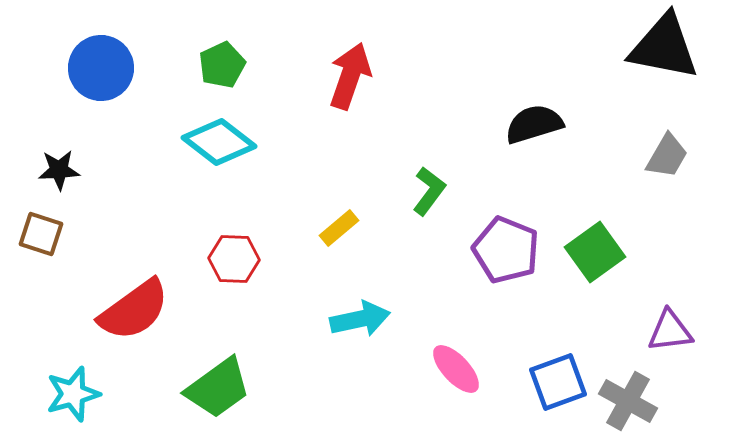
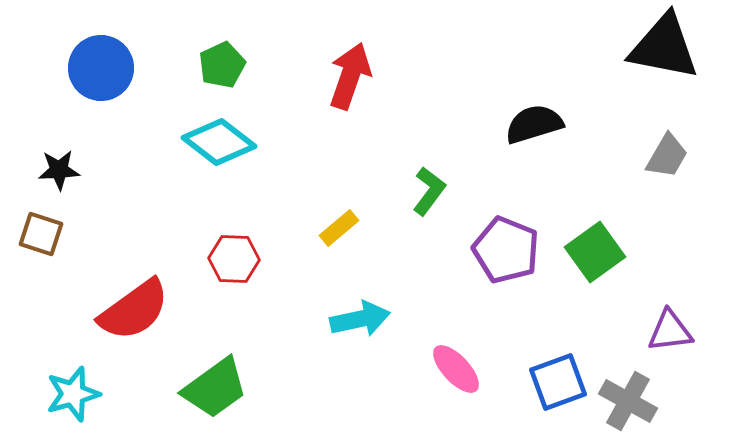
green trapezoid: moved 3 px left
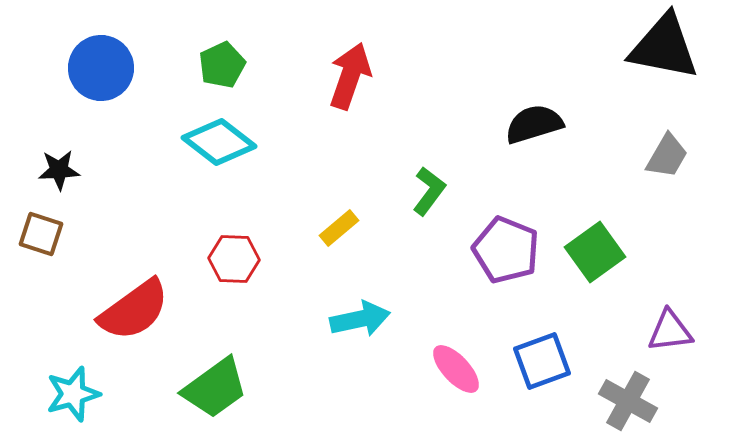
blue square: moved 16 px left, 21 px up
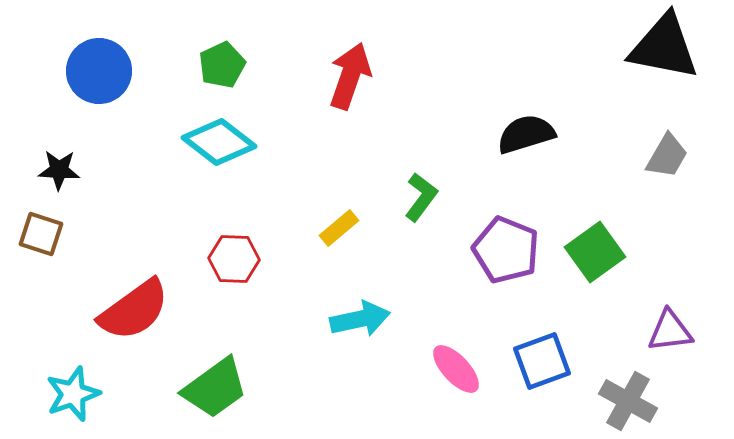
blue circle: moved 2 px left, 3 px down
black semicircle: moved 8 px left, 10 px down
black star: rotated 6 degrees clockwise
green L-shape: moved 8 px left, 6 px down
cyan star: rotated 4 degrees counterclockwise
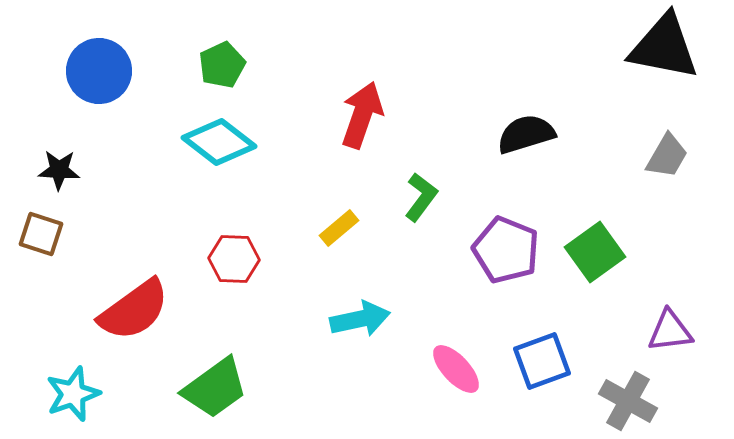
red arrow: moved 12 px right, 39 px down
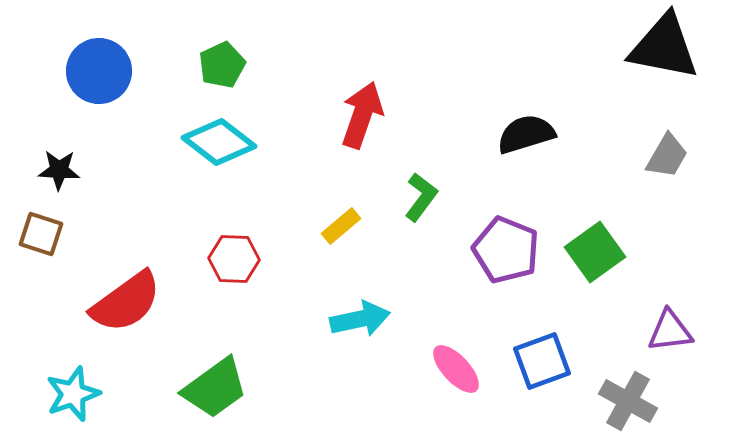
yellow rectangle: moved 2 px right, 2 px up
red semicircle: moved 8 px left, 8 px up
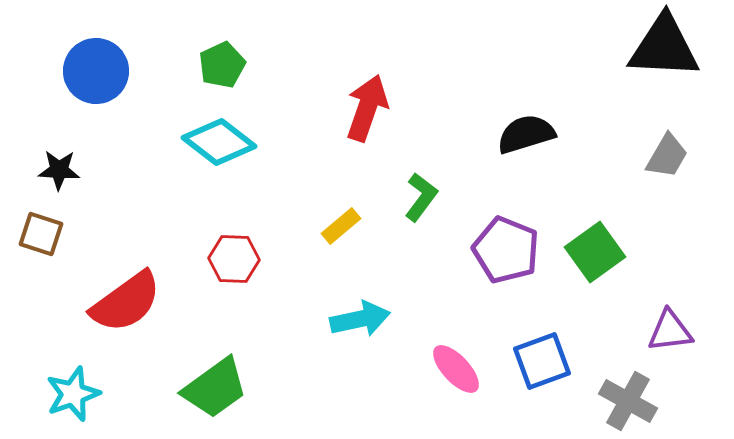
black triangle: rotated 8 degrees counterclockwise
blue circle: moved 3 px left
red arrow: moved 5 px right, 7 px up
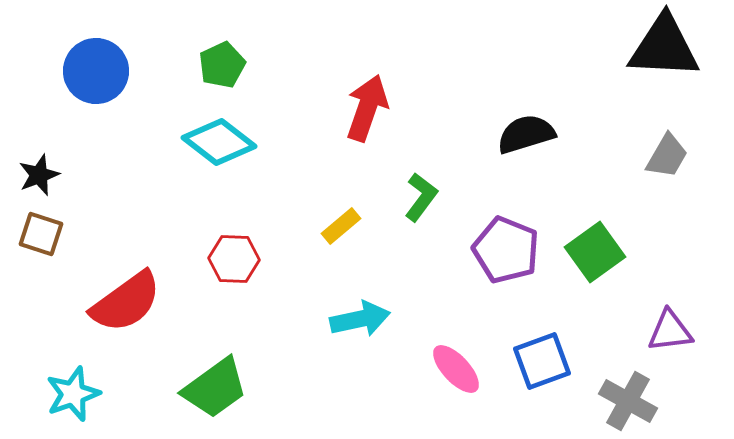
black star: moved 20 px left, 5 px down; rotated 24 degrees counterclockwise
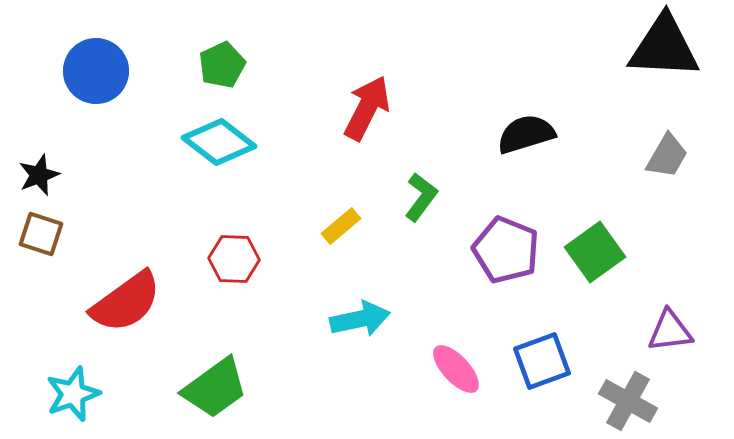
red arrow: rotated 8 degrees clockwise
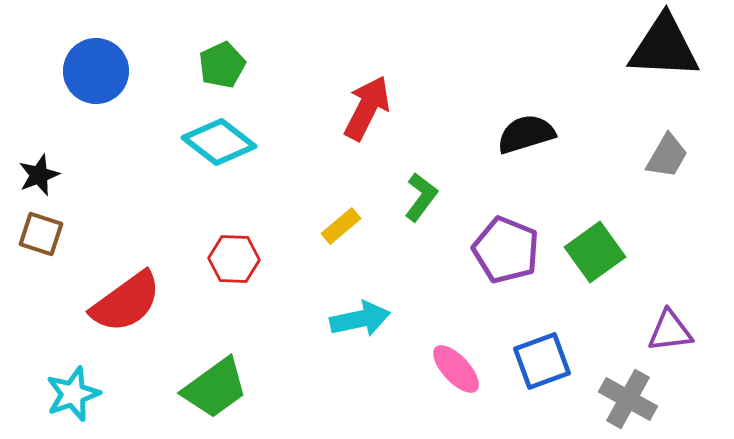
gray cross: moved 2 px up
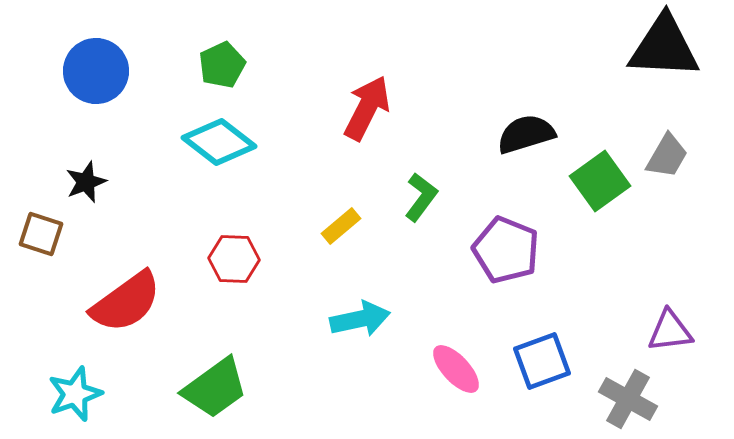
black star: moved 47 px right, 7 px down
green square: moved 5 px right, 71 px up
cyan star: moved 2 px right
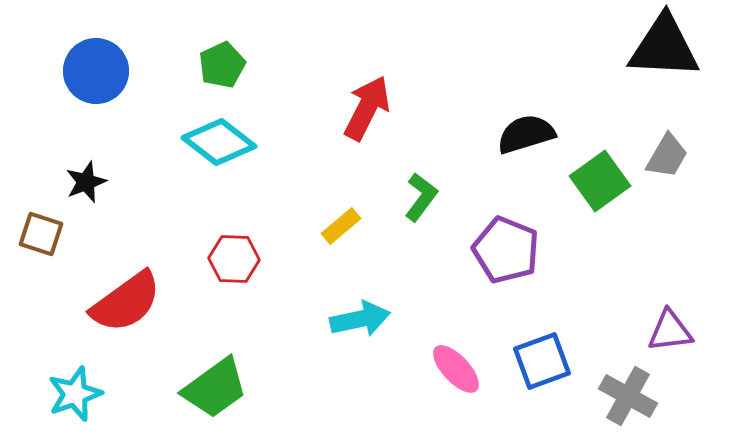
gray cross: moved 3 px up
